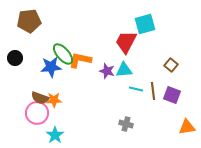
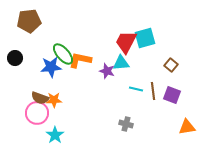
cyan square: moved 14 px down
cyan triangle: moved 3 px left, 7 px up
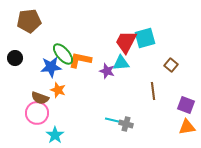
cyan line: moved 24 px left, 31 px down
purple square: moved 14 px right, 10 px down
orange star: moved 4 px right, 10 px up; rotated 21 degrees clockwise
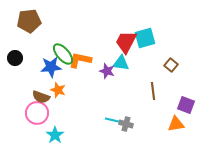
cyan triangle: rotated 12 degrees clockwise
brown semicircle: moved 1 px right, 1 px up
orange triangle: moved 11 px left, 3 px up
